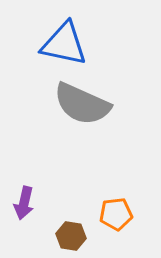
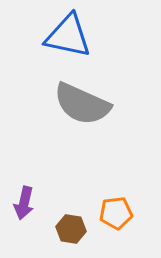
blue triangle: moved 4 px right, 8 px up
orange pentagon: moved 1 px up
brown hexagon: moved 7 px up
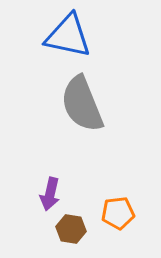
gray semicircle: rotated 44 degrees clockwise
purple arrow: moved 26 px right, 9 px up
orange pentagon: moved 2 px right
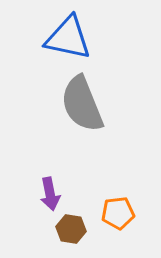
blue triangle: moved 2 px down
purple arrow: rotated 24 degrees counterclockwise
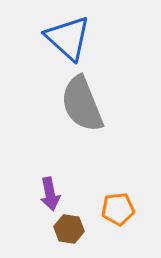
blue triangle: rotated 30 degrees clockwise
orange pentagon: moved 4 px up
brown hexagon: moved 2 px left
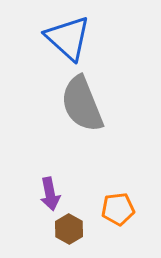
brown hexagon: rotated 20 degrees clockwise
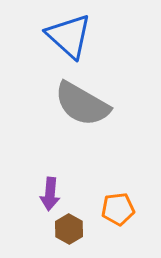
blue triangle: moved 1 px right, 2 px up
gray semicircle: rotated 38 degrees counterclockwise
purple arrow: rotated 16 degrees clockwise
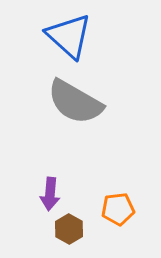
gray semicircle: moved 7 px left, 2 px up
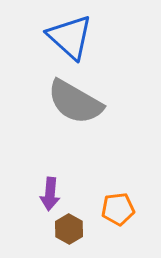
blue triangle: moved 1 px right, 1 px down
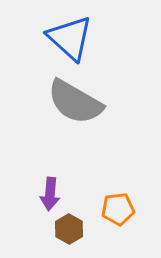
blue triangle: moved 1 px down
